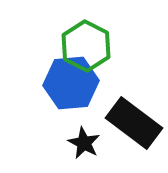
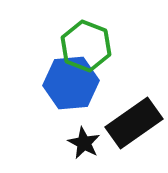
green hexagon: rotated 6 degrees counterclockwise
black rectangle: rotated 72 degrees counterclockwise
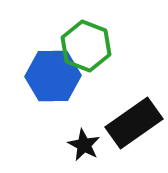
blue hexagon: moved 18 px left, 7 px up; rotated 4 degrees clockwise
black star: moved 2 px down
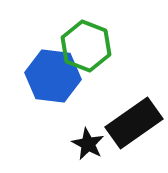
blue hexagon: rotated 8 degrees clockwise
black star: moved 4 px right, 1 px up
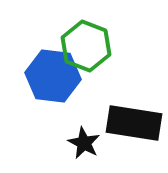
black rectangle: rotated 44 degrees clockwise
black star: moved 4 px left, 1 px up
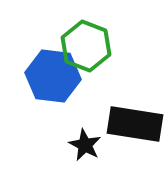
black rectangle: moved 1 px right, 1 px down
black star: moved 1 px right, 2 px down
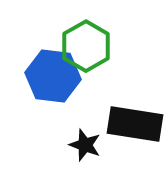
green hexagon: rotated 9 degrees clockwise
black star: rotated 8 degrees counterclockwise
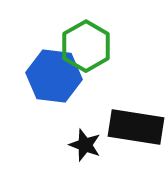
blue hexagon: moved 1 px right
black rectangle: moved 1 px right, 3 px down
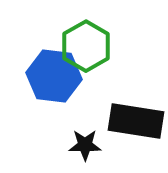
black rectangle: moved 6 px up
black star: rotated 20 degrees counterclockwise
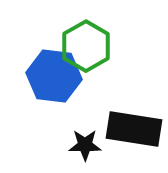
black rectangle: moved 2 px left, 8 px down
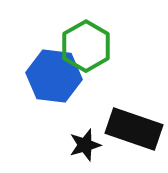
black rectangle: rotated 10 degrees clockwise
black star: rotated 16 degrees counterclockwise
